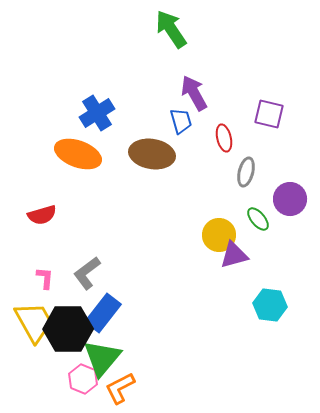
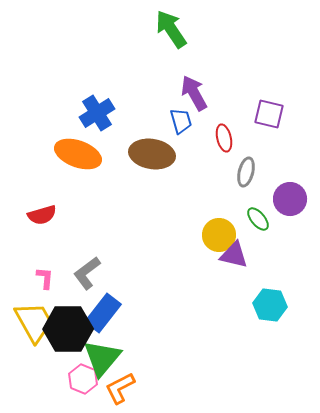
purple triangle: rotated 28 degrees clockwise
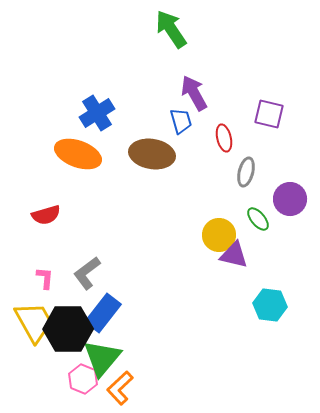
red semicircle: moved 4 px right
orange L-shape: rotated 16 degrees counterclockwise
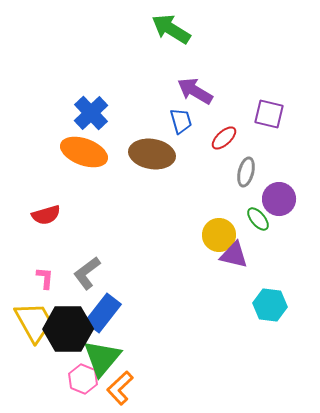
green arrow: rotated 24 degrees counterclockwise
purple arrow: moved 1 px right, 2 px up; rotated 30 degrees counterclockwise
blue cross: moved 6 px left; rotated 12 degrees counterclockwise
red ellipse: rotated 60 degrees clockwise
orange ellipse: moved 6 px right, 2 px up
purple circle: moved 11 px left
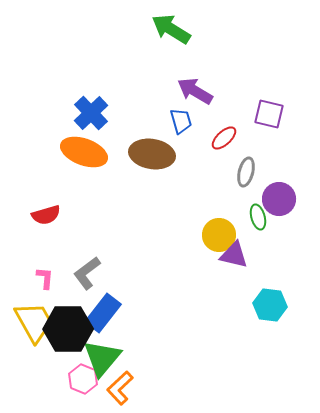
green ellipse: moved 2 px up; rotated 25 degrees clockwise
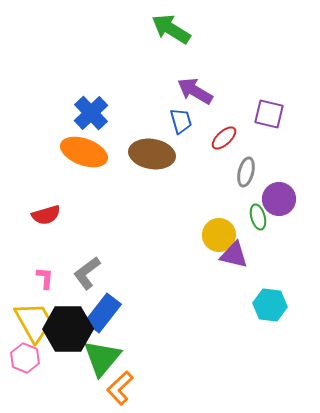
pink hexagon: moved 58 px left, 21 px up
